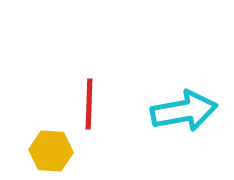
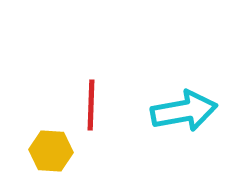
red line: moved 2 px right, 1 px down
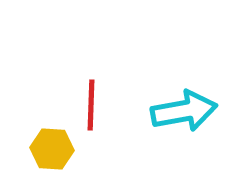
yellow hexagon: moved 1 px right, 2 px up
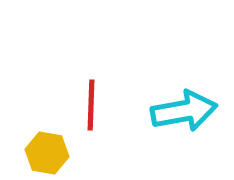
yellow hexagon: moved 5 px left, 4 px down; rotated 6 degrees clockwise
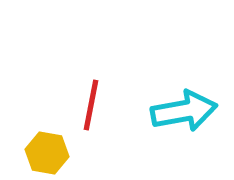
red line: rotated 9 degrees clockwise
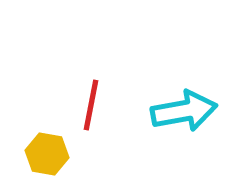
yellow hexagon: moved 1 px down
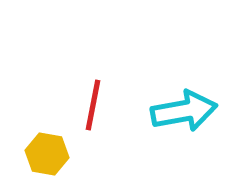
red line: moved 2 px right
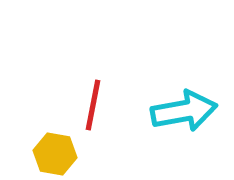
yellow hexagon: moved 8 px right
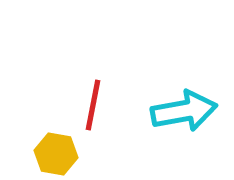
yellow hexagon: moved 1 px right
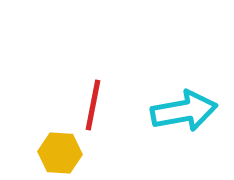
yellow hexagon: moved 4 px right, 1 px up; rotated 6 degrees counterclockwise
